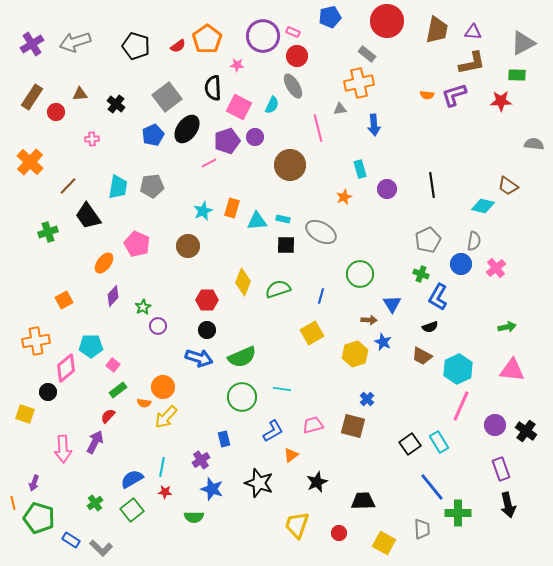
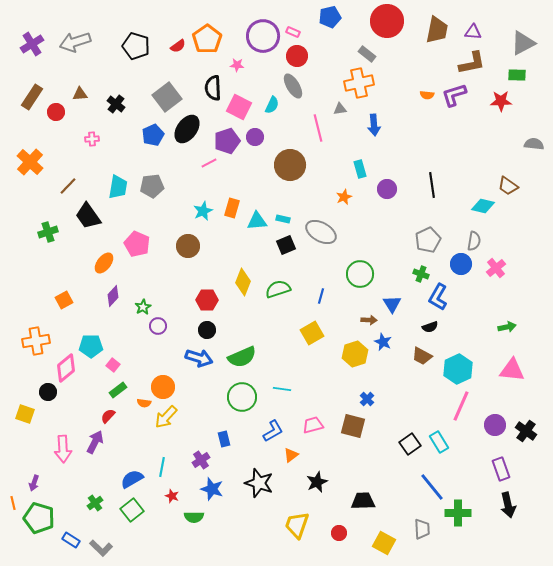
black square at (286, 245): rotated 24 degrees counterclockwise
red star at (165, 492): moved 7 px right, 4 px down; rotated 16 degrees clockwise
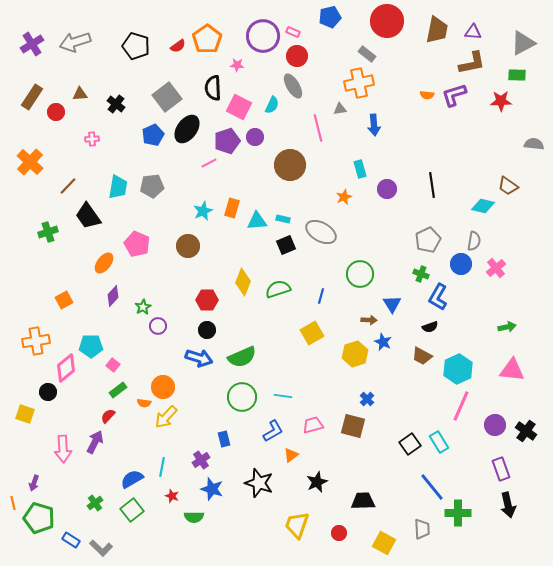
cyan line at (282, 389): moved 1 px right, 7 px down
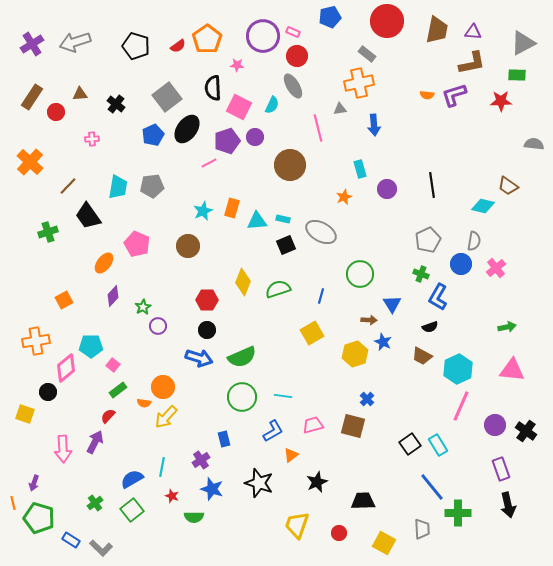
cyan rectangle at (439, 442): moved 1 px left, 3 px down
